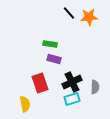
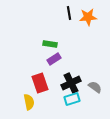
black line: rotated 32 degrees clockwise
orange star: moved 1 px left
purple rectangle: rotated 48 degrees counterclockwise
black cross: moved 1 px left, 1 px down
gray semicircle: rotated 56 degrees counterclockwise
yellow semicircle: moved 4 px right, 2 px up
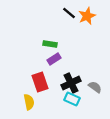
black line: rotated 40 degrees counterclockwise
orange star: moved 1 px left, 1 px up; rotated 18 degrees counterclockwise
red rectangle: moved 1 px up
cyan rectangle: rotated 42 degrees clockwise
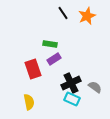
black line: moved 6 px left; rotated 16 degrees clockwise
red rectangle: moved 7 px left, 13 px up
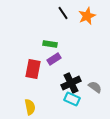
red rectangle: rotated 30 degrees clockwise
yellow semicircle: moved 1 px right, 5 px down
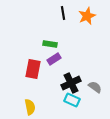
black line: rotated 24 degrees clockwise
cyan rectangle: moved 1 px down
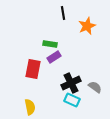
orange star: moved 10 px down
purple rectangle: moved 2 px up
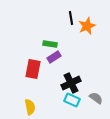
black line: moved 8 px right, 5 px down
gray semicircle: moved 1 px right, 11 px down
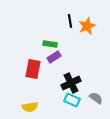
black line: moved 1 px left, 3 px down
yellow semicircle: rotated 91 degrees clockwise
